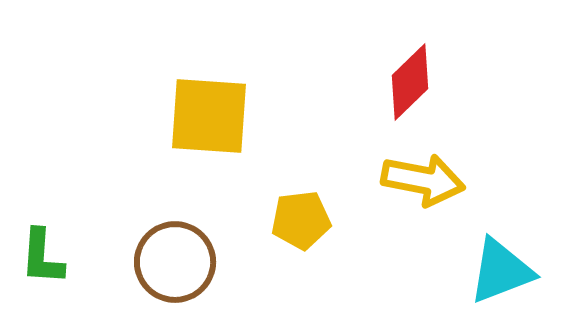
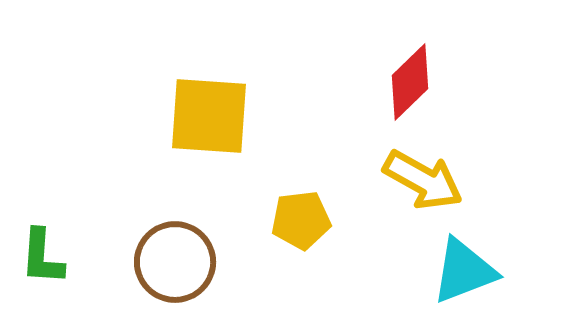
yellow arrow: rotated 18 degrees clockwise
cyan triangle: moved 37 px left
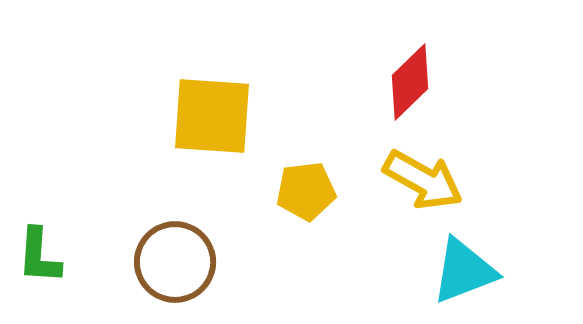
yellow square: moved 3 px right
yellow pentagon: moved 5 px right, 29 px up
green L-shape: moved 3 px left, 1 px up
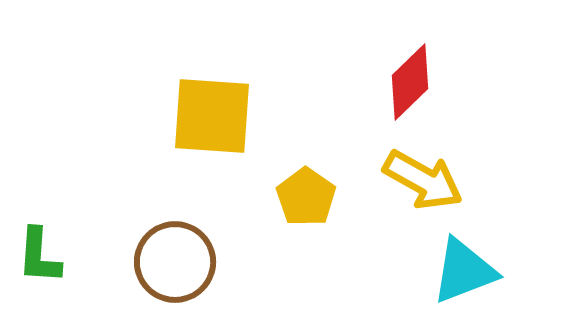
yellow pentagon: moved 6 px down; rotated 30 degrees counterclockwise
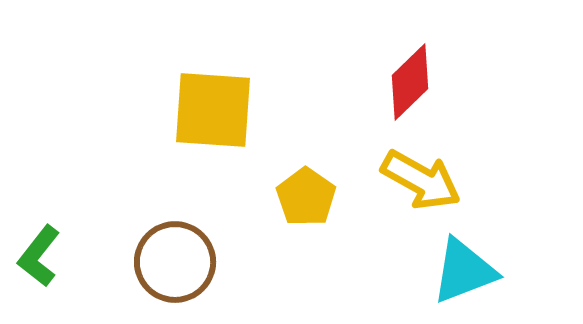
yellow square: moved 1 px right, 6 px up
yellow arrow: moved 2 px left
green L-shape: rotated 34 degrees clockwise
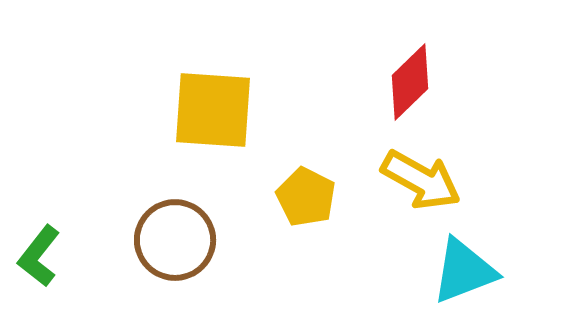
yellow pentagon: rotated 8 degrees counterclockwise
brown circle: moved 22 px up
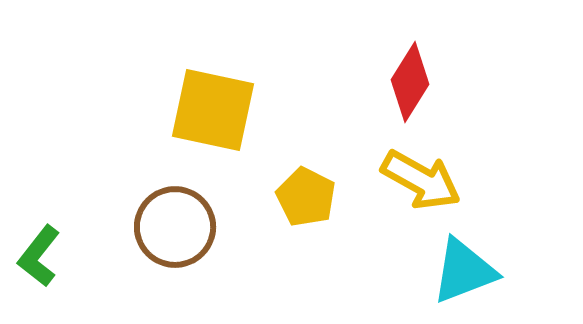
red diamond: rotated 14 degrees counterclockwise
yellow square: rotated 8 degrees clockwise
brown circle: moved 13 px up
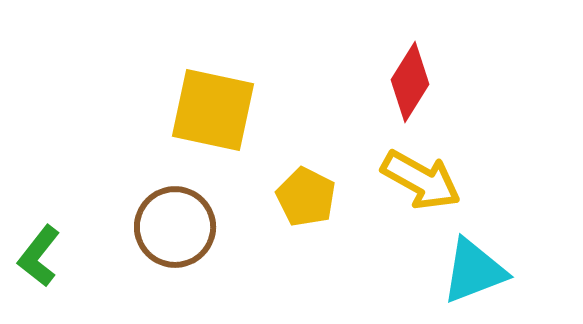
cyan triangle: moved 10 px right
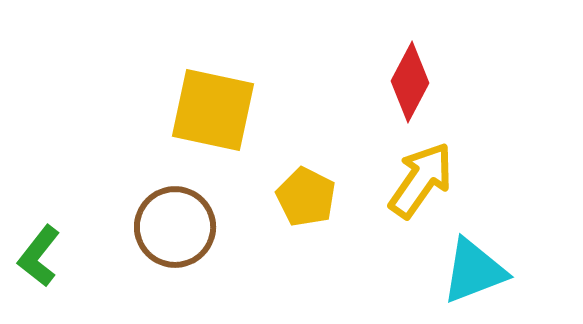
red diamond: rotated 4 degrees counterclockwise
yellow arrow: rotated 84 degrees counterclockwise
